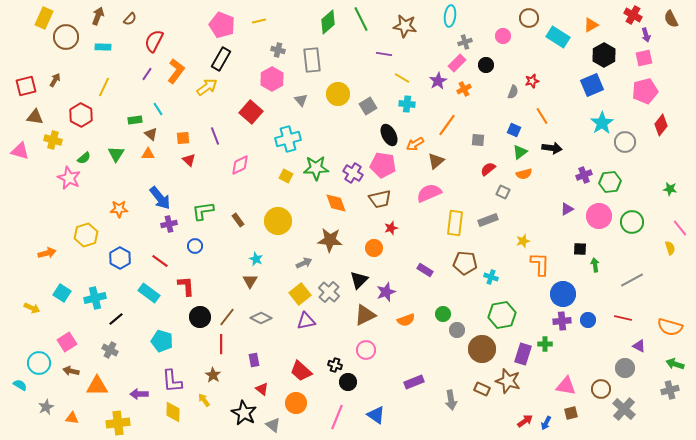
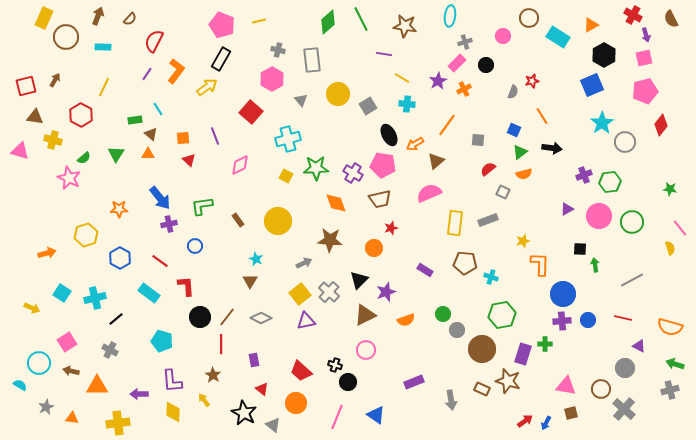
green L-shape at (203, 211): moved 1 px left, 5 px up
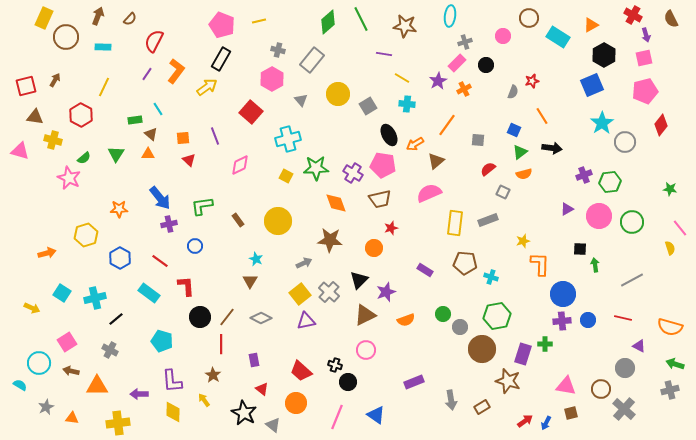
gray rectangle at (312, 60): rotated 45 degrees clockwise
green hexagon at (502, 315): moved 5 px left, 1 px down
gray circle at (457, 330): moved 3 px right, 3 px up
brown rectangle at (482, 389): moved 18 px down; rotated 56 degrees counterclockwise
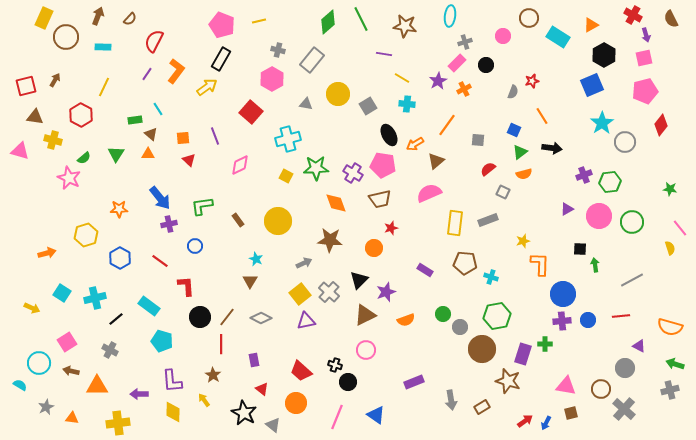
gray triangle at (301, 100): moved 5 px right, 4 px down; rotated 40 degrees counterclockwise
cyan rectangle at (149, 293): moved 13 px down
red line at (623, 318): moved 2 px left, 2 px up; rotated 18 degrees counterclockwise
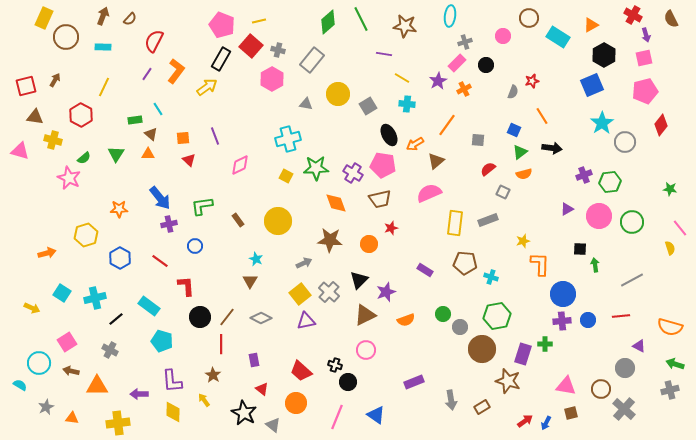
brown arrow at (98, 16): moved 5 px right
red square at (251, 112): moved 66 px up
orange circle at (374, 248): moved 5 px left, 4 px up
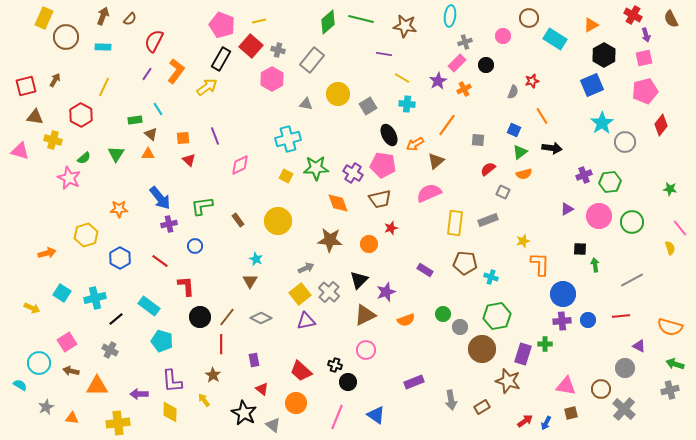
green line at (361, 19): rotated 50 degrees counterclockwise
cyan rectangle at (558, 37): moved 3 px left, 2 px down
orange diamond at (336, 203): moved 2 px right
gray arrow at (304, 263): moved 2 px right, 5 px down
yellow diamond at (173, 412): moved 3 px left
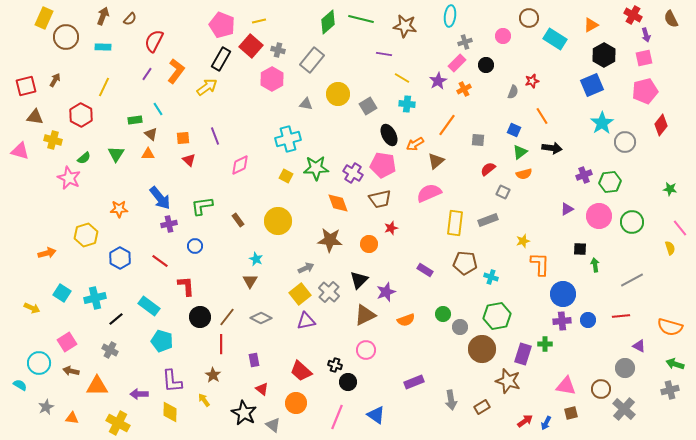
yellow cross at (118, 423): rotated 35 degrees clockwise
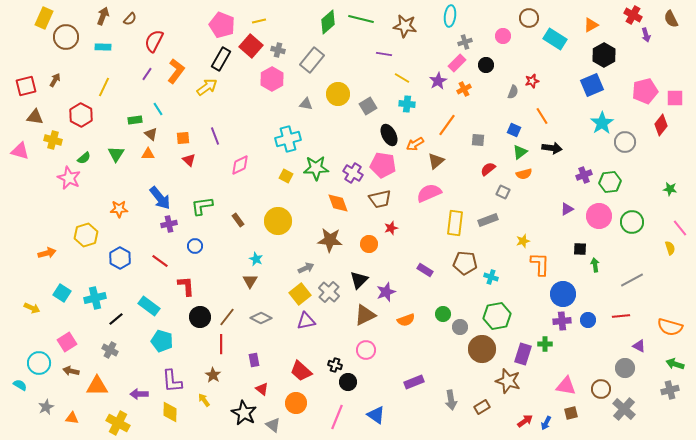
pink square at (644, 58): moved 31 px right, 40 px down; rotated 12 degrees clockwise
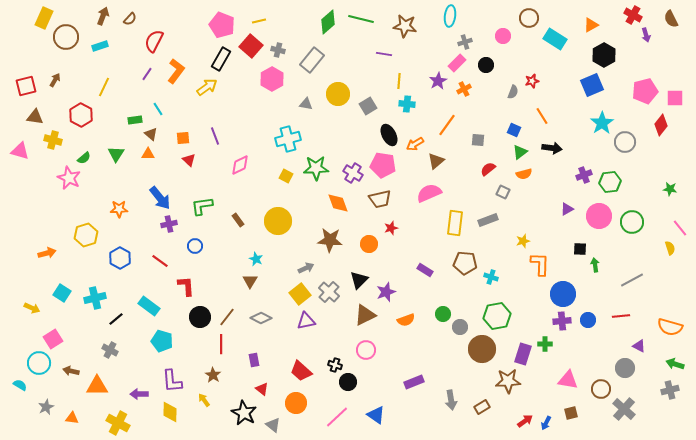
cyan rectangle at (103, 47): moved 3 px left, 1 px up; rotated 21 degrees counterclockwise
yellow line at (402, 78): moved 3 px left, 3 px down; rotated 63 degrees clockwise
pink square at (67, 342): moved 14 px left, 3 px up
brown star at (508, 381): rotated 20 degrees counterclockwise
pink triangle at (566, 386): moved 2 px right, 6 px up
pink line at (337, 417): rotated 25 degrees clockwise
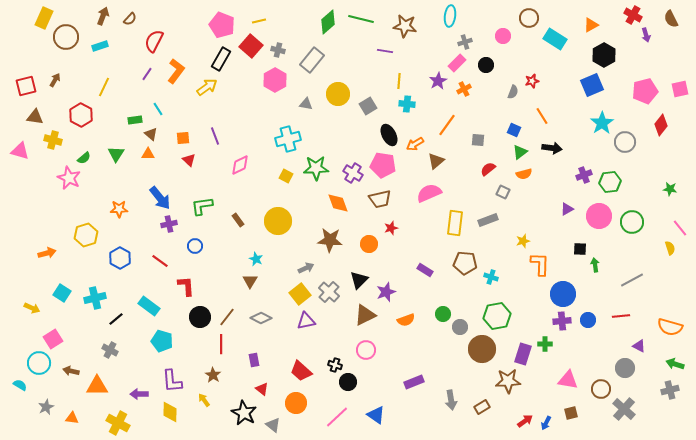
purple line at (384, 54): moved 1 px right, 3 px up
pink hexagon at (272, 79): moved 3 px right, 1 px down
pink square at (675, 98): moved 5 px right, 9 px up; rotated 12 degrees counterclockwise
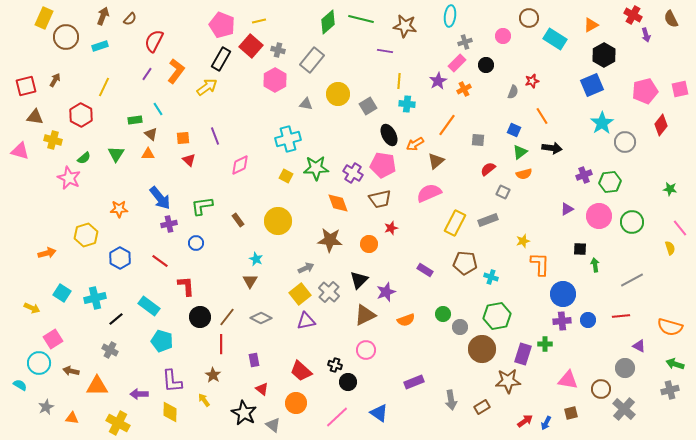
yellow rectangle at (455, 223): rotated 20 degrees clockwise
blue circle at (195, 246): moved 1 px right, 3 px up
blue triangle at (376, 415): moved 3 px right, 2 px up
